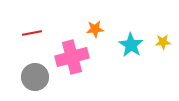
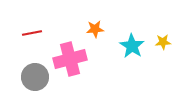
cyan star: moved 1 px right, 1 px down
pink cross: moved 2 px left, 2 px down
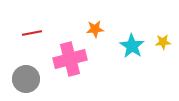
gray circle: moved 9 px left, 2 px down
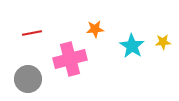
gray circle: moved 2 px right
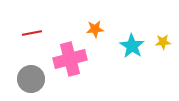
gray circle: moved 3 px right
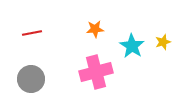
yellow star: rotated 14 degrees counterclockwise
pink cross: moved 26 px right, 13 px down
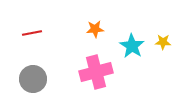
yellow star: rotated 21 degrees clockwise
gray circle: moved 2 px right
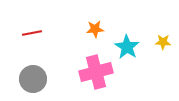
cyan star: moved 5 px left, 1 px down
